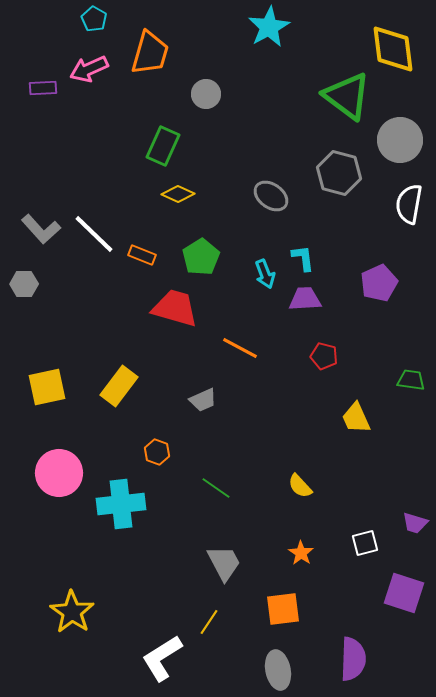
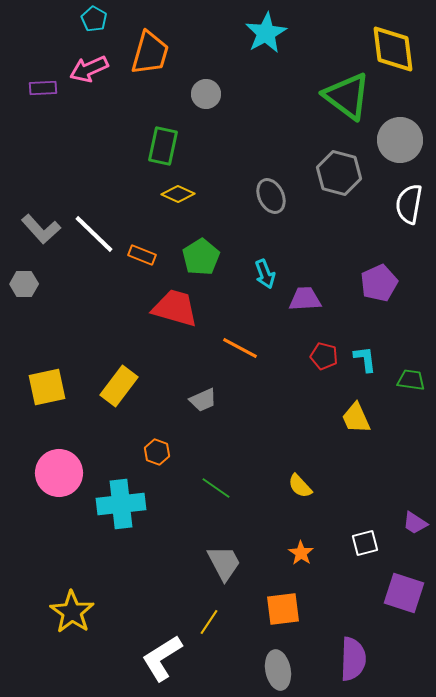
cyan star at (269, 27): moved 3 px left, 6 px down
green rectangle at (163, 146): rotated 12 degrees counterclockwise
gray ellipse at (271, 196): rotated 28 degrees clockwise
cyan L-shape at (303, 258): moved 62 px right, 101 px down
purple trapezoid at (415, 523): rotated 16 degrees clockwise
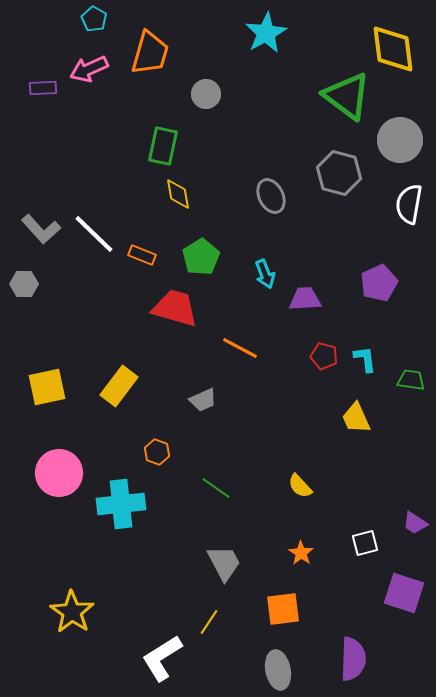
yellow diamond at (178, 194): rotated 56 degrees clockwise
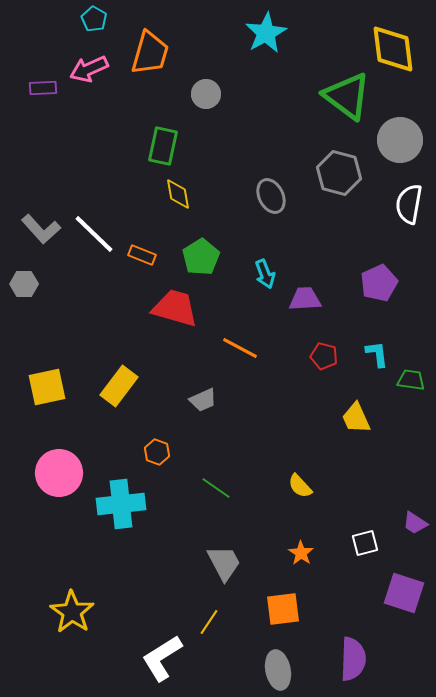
cyan L-shape at (365, 359): moved 12 px right, 5 px up
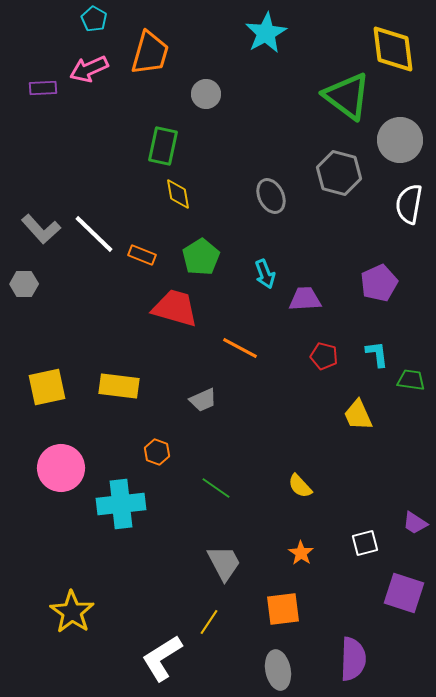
yellow rectangle at (119, 386): rotated 60 degrees clockwise
yellow trapezoid at (356, 418): moved 2 px right, 3 px up
pink circle at (59, 473): moved 2 px right, 5 px up
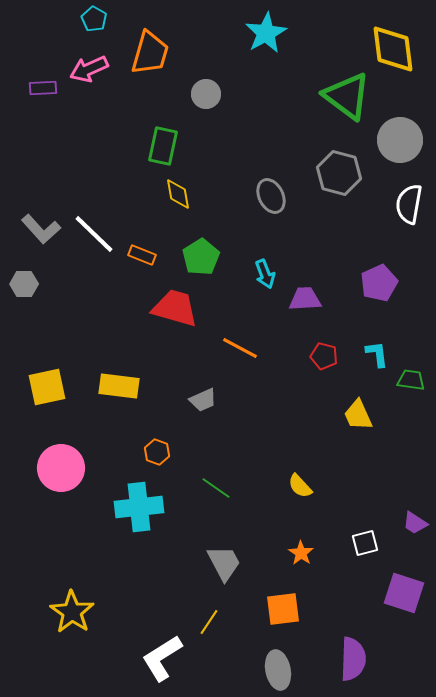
cyan cross at (121, 504): moved 18 px right, 3 px down
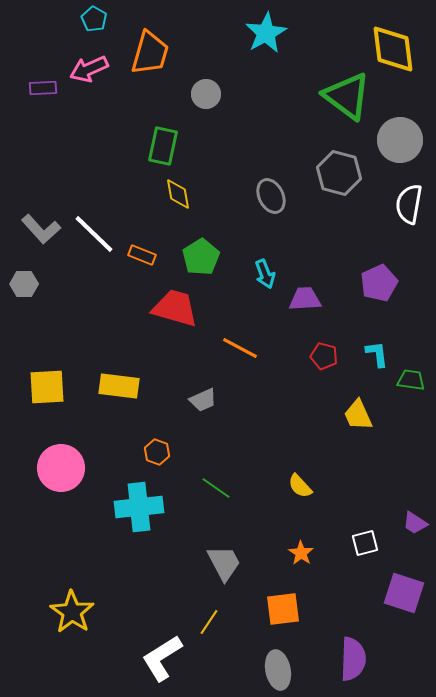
yellow square at (47, 387): rotated 9 degrees clockwise
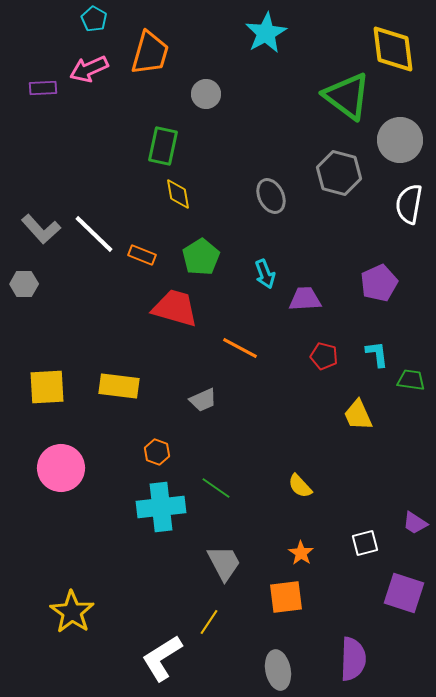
cyan cross at (139, 507): moved 22 px right
orange square at (283, 609): moved 3 px right, 12 px up
